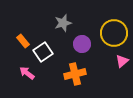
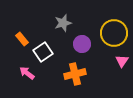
orange rectangle: moved 1 px left, 2 px up
pink triangle: rotated 16 degrees counterclockwise
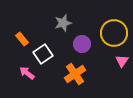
white square: moved 2 px down
orange cross: rotated 20 degrees counterclockwise
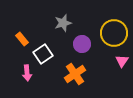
pink arrow: rotated 133 degrees counterclockwise
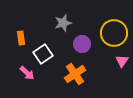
orange rectangle: moved 1 px left, 1 px up; rotated 32 degrees clockwise
pink arrow: rotated 42 degrees counterclockwise
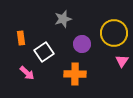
gray star: moved 4 px up
white square: moved 1 px right, 2 px up
orange cross: rotated 35 degrees clockwise
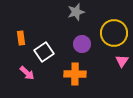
gray star: moved 13 px right, 7 px up
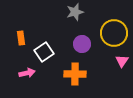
gray star: moved 1 px left
pink arrow: rotated 56 degrees counterclockwise
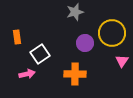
yellow circle: moved 2 px left
orange rectangle: moved 4 px left, 1 px up
purple circle: moved 3 px right, 1 px up
white square: moved 4 px left, 2 px down
pink arrow: moved 1 px down
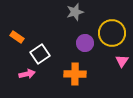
orange rectangle: rotated 48 degrees counterclockwise
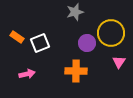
yellow circle: moved 1 px left
purple circle: moved 2 px right
white square: moved 11 px up; rotated 12 degrees clockwise
pink triangle: moved 3 px left, 1 px down
orange cross: moved 1 px right, 3 px up
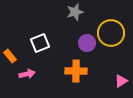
orange rectangle: moved 7 px left, 19 px down; rotated 16 degrees clockwise
pink triangle: moved 2 px right, 19 px down; rotated 24 degrees clockwise
